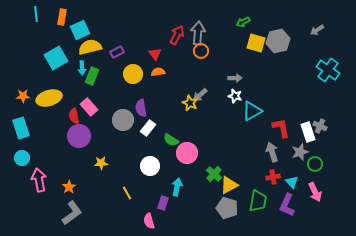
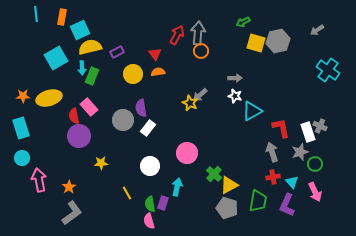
green semicircle at (171, 140): moved 21 px left, 64 px down; rotated 49 degrees clockwise
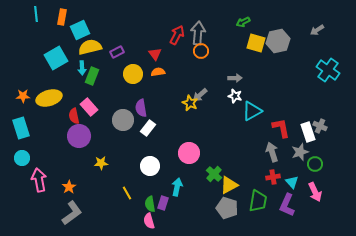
pink circle at (187, 153): moved 2 px right
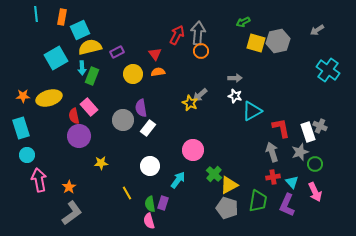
pink circle at (189, 153): moved 4 px right, 3 px up
cyan circle at (22, 158): moved 5 px right, 3 px up
cyan arrow at (177, 187): moved 1 px right, 7 px up; rotated 24 degrees clockwise
